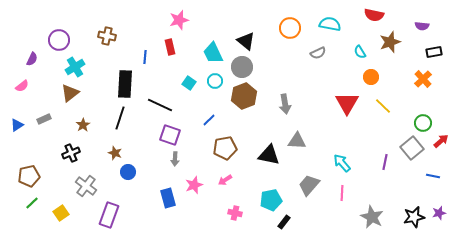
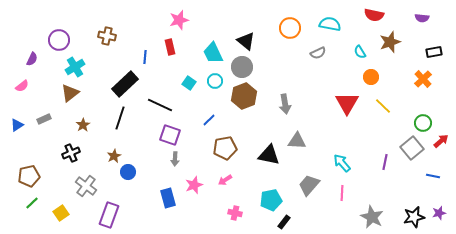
purple semicircle at (422, 26): moved 8 px up
black rectangle at (125, 84): rotated 44 degrees clockwise
brown star at (115, 153): moved 1 px left, 3 px down; rotated 24 degrees clockwise
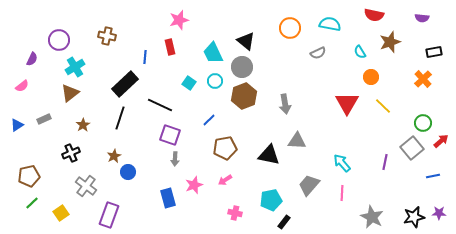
blue line at (433, 176): rotated 24 degrees counterclockwise
purple star at (439, 213): rotated 16 degrees clockwise
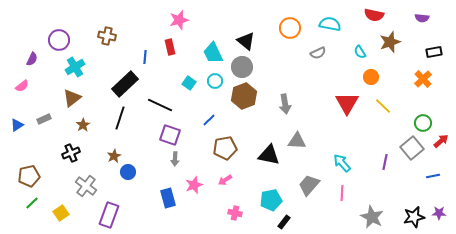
brown triangle at (70, 93): moved 2 px right, 5 px down
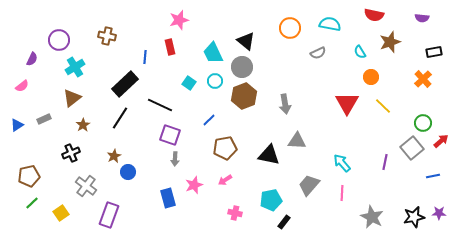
black line at (120, 118): rotated 15 degrees clockwise
